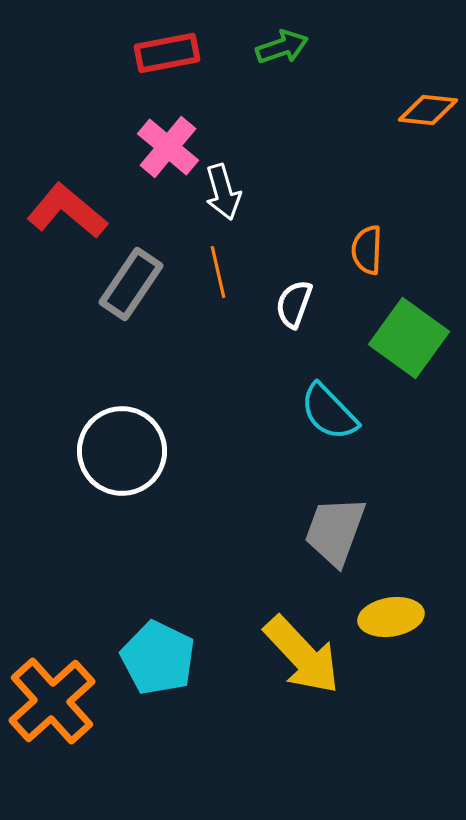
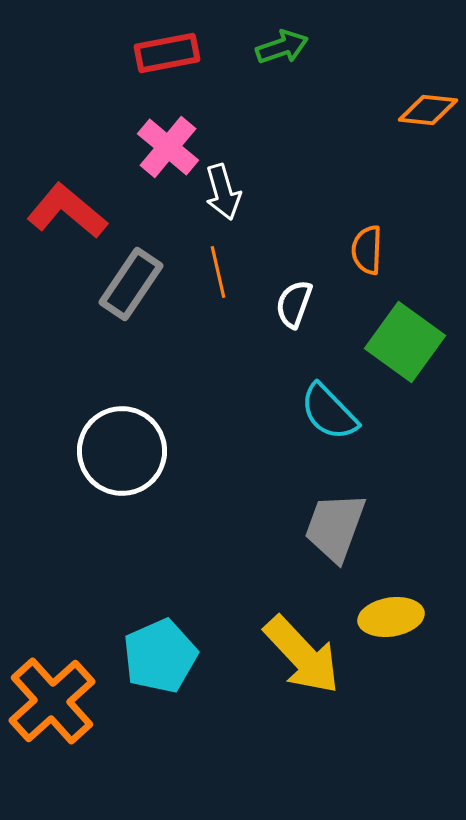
green square: moved 4 px left, 4 px down
gray trapezoid: moved 4 px up
cyan pentagon: moved 2 px right, 2 px up; rotated 22 degrees clockwise
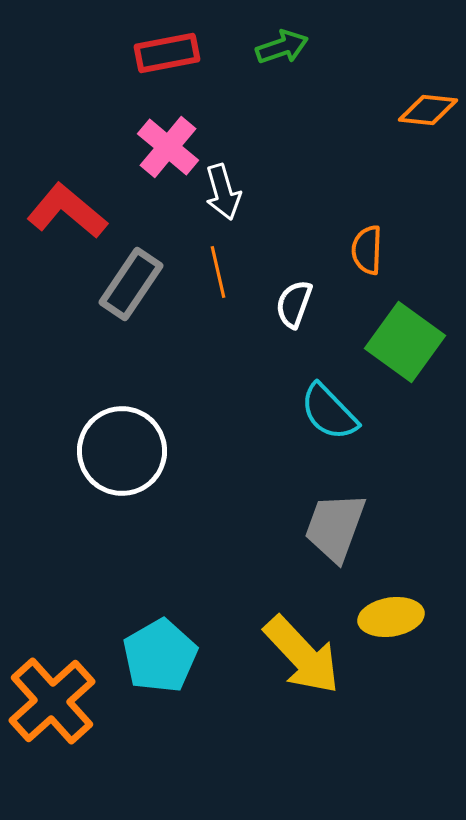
cyan pentagon: rotated 6 degrees counterclockwise
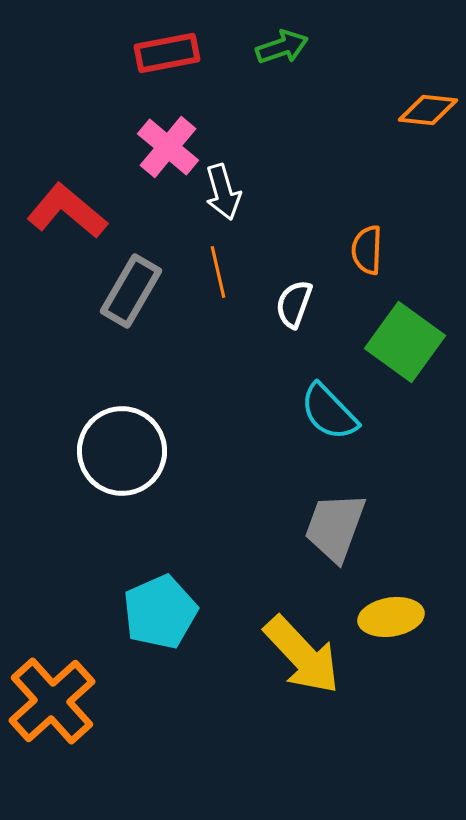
gray rectangle: moved 7 px down; rotated 4 degrees counterclockwise
cyan pentagon: moved 44 px up; rotated 6 degrees clockwise
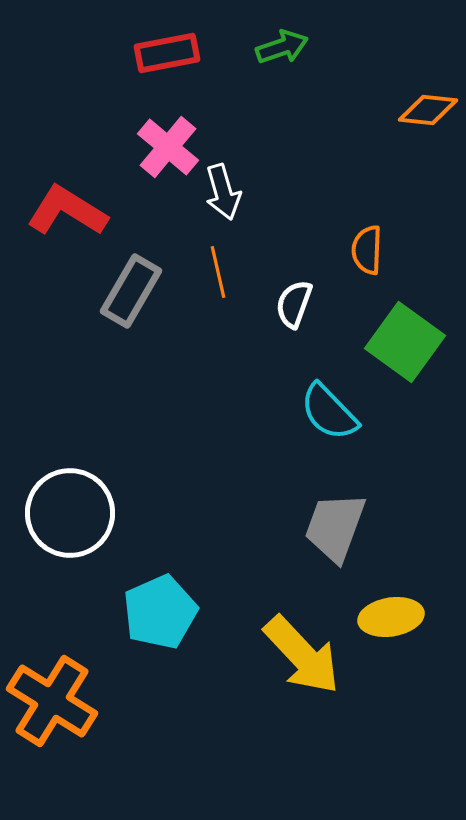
red L-shape: rotated 8 degrees counterclockwise
white circle: moved 52 px left, 62 px down
orange cross: rotated 16 degrees counterclockwise
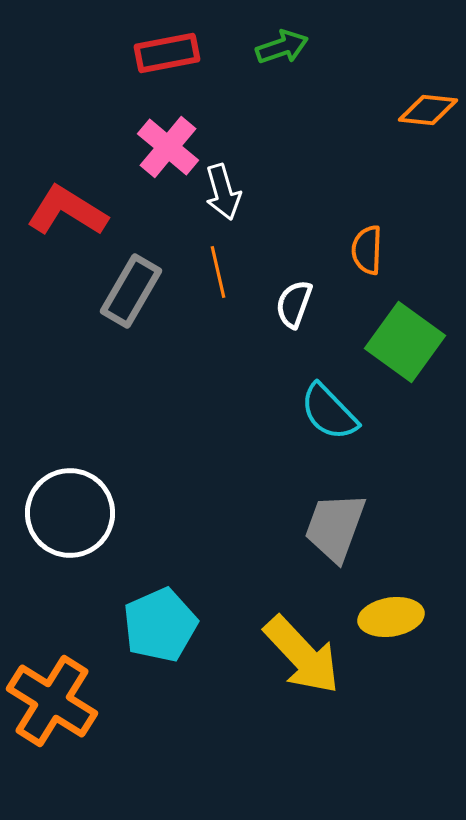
cyan pentagon: moved 13 px down
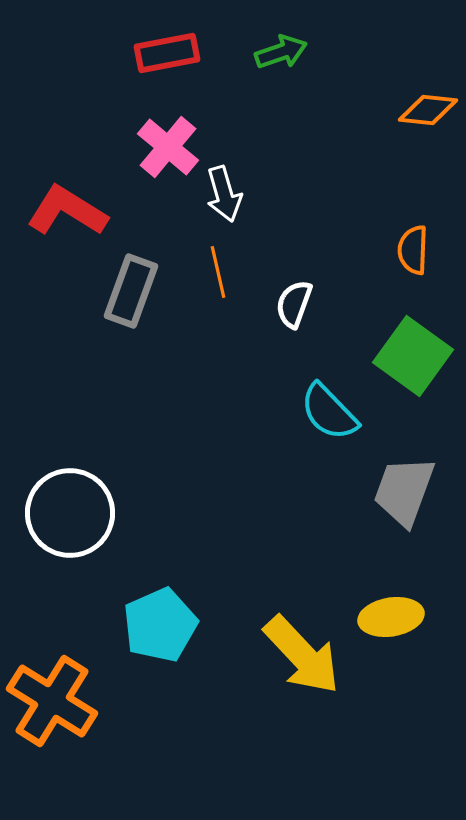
green arrow: moved 1 px left, 5 px down
white arrow: moved 1 px right, 2 px down
orange semicircle: moved 46 px right
gray rectangle: rotated 10 degrees counterclockwise
green square: moved 8 px right, 14 px down
gray trapezoid: moved 69 px right, 36 px up
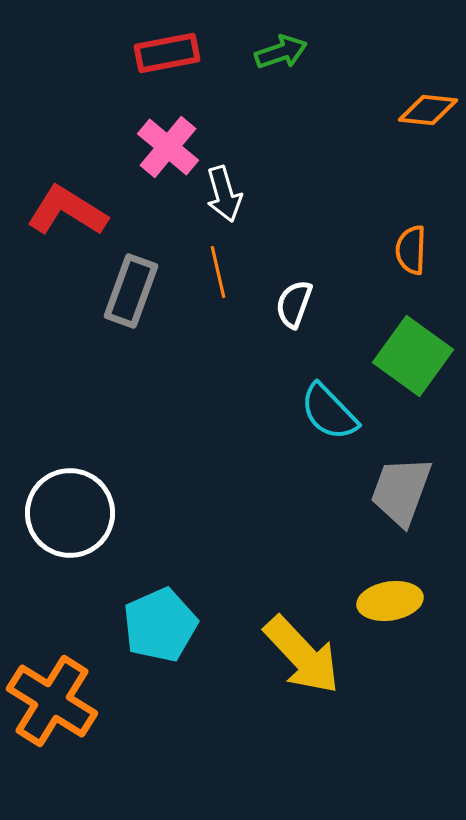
orange semicircle: moved 2 px left
gray trapezoid: moved 3 px left
yellow ellipse: moved 1 px left, 16 px up
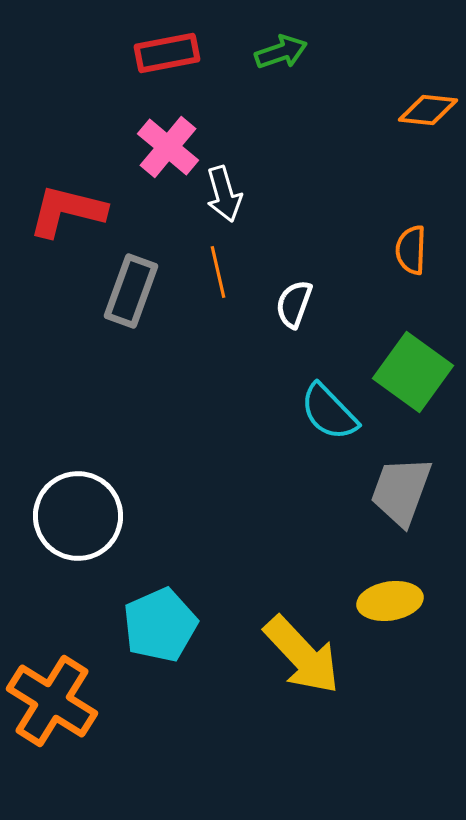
red L-shape: rotated 18 degrees counterclockwise
green square: moved 16 px down
white circle: moved 8 px right, 3 px down
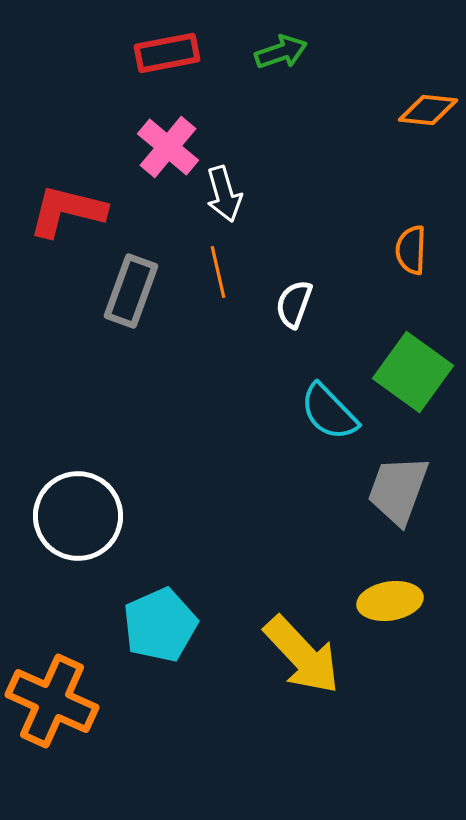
gray trapezoid: moved 3 px left, 1 px up
orange cross: rotated 8 degrees counterclockwise
